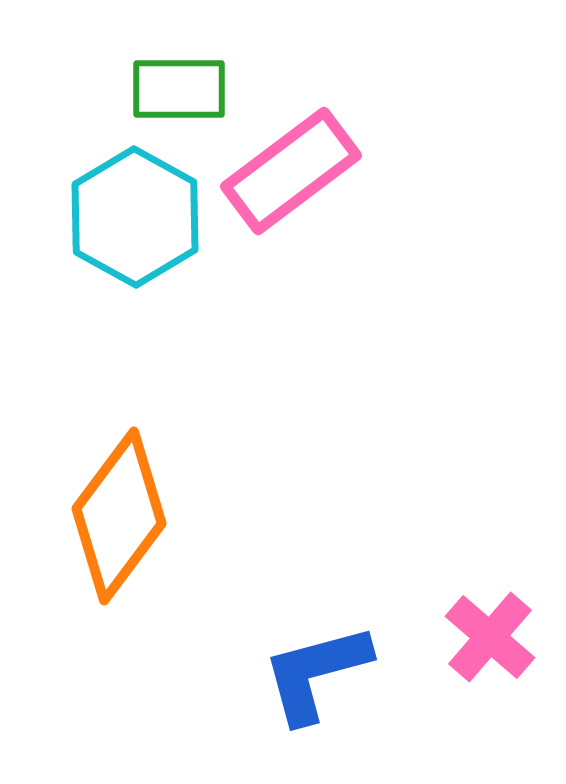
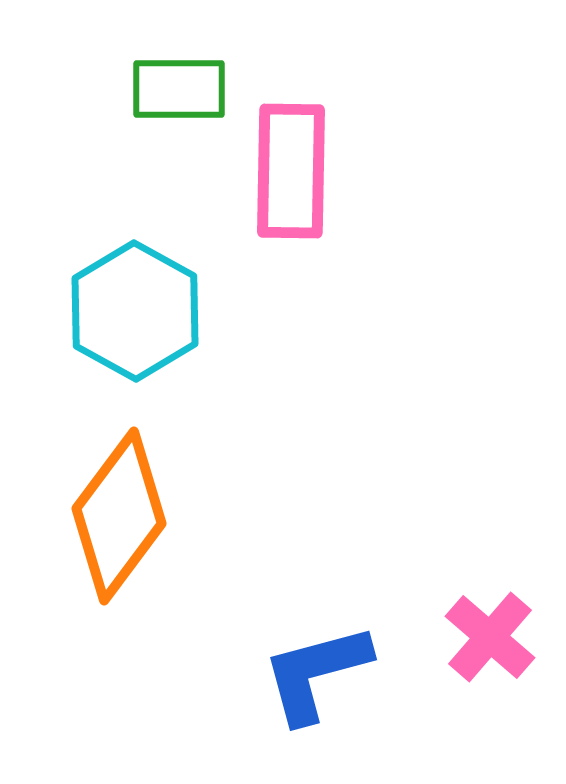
pink rectangle: rotated 52 degrees counterclockwise
cyan hexagon: moved 94 px down
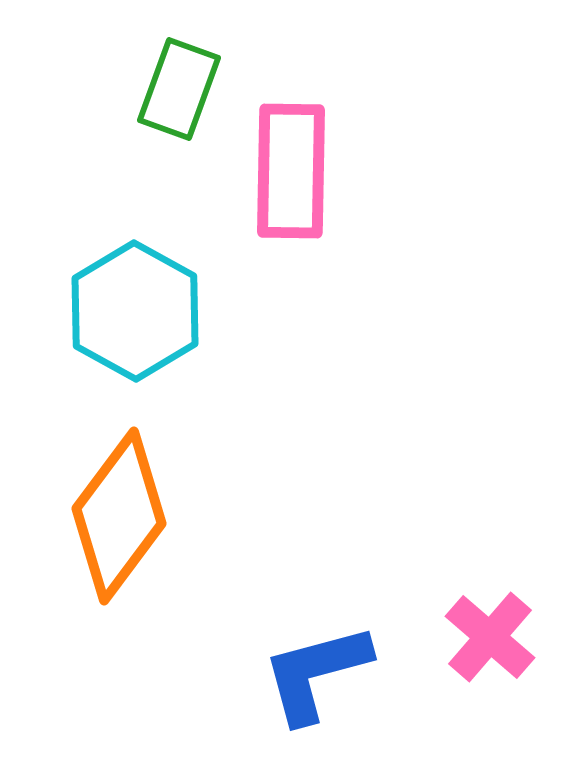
green rectangle: rotated 70 degrees counterclockwise
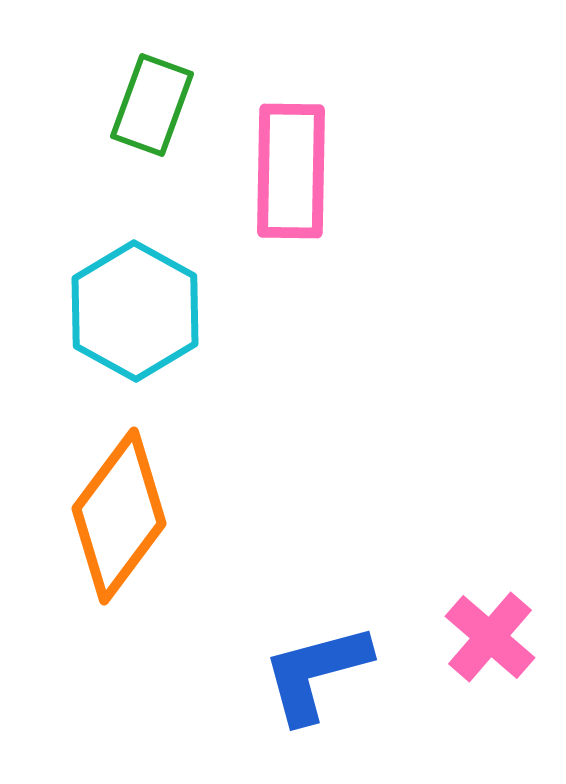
green rectangle: moved 27 px left, 16 px down
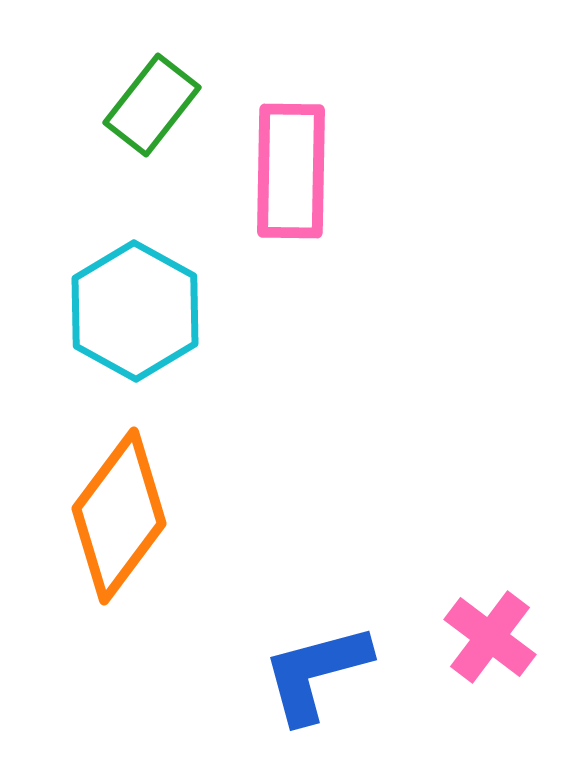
green rectangle: rotated 18 degrees clockwise
pink cross: rotated 4 degrees counterclockwise
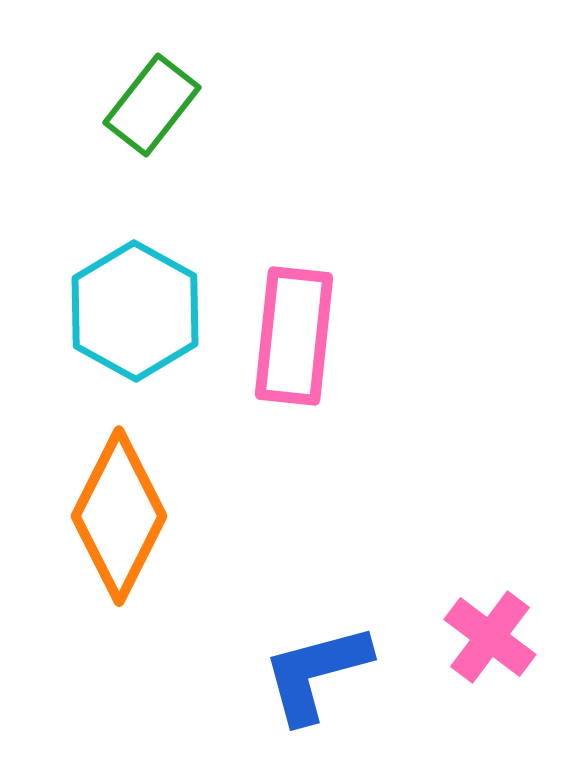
pink rectangle: moved 3 px right, 165 px down; rotated 5 degrees clockwise
orange diamond: rotated 10 degrees counterclockwise
